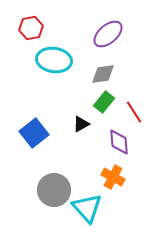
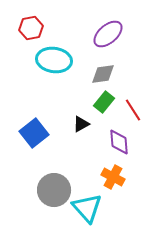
red line: moved 1 px left, 2 px up
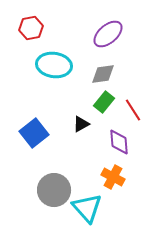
cyan ellipse: moved 5 px down
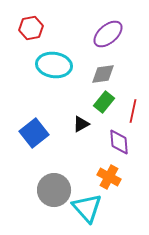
red line: moved 1 px down; rotated 45 degrees clockwise
orange cross: moved 4 px left
